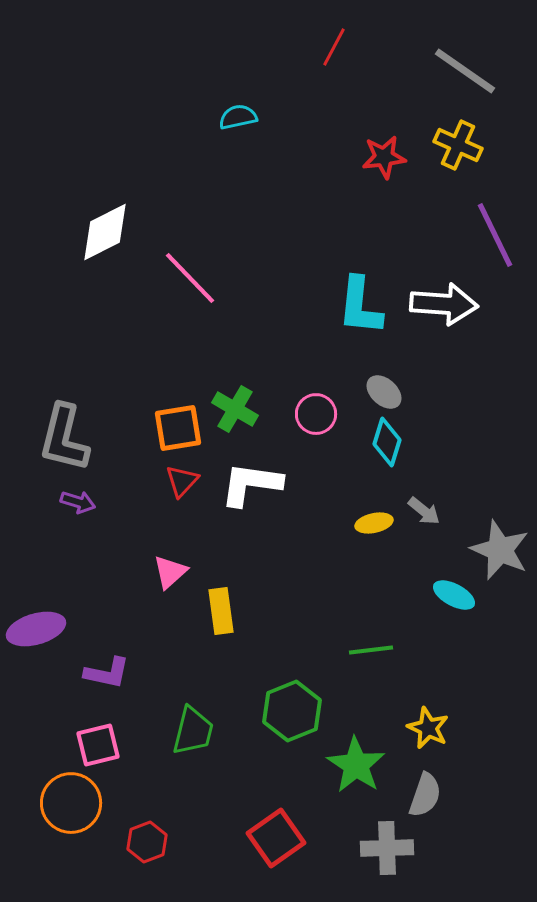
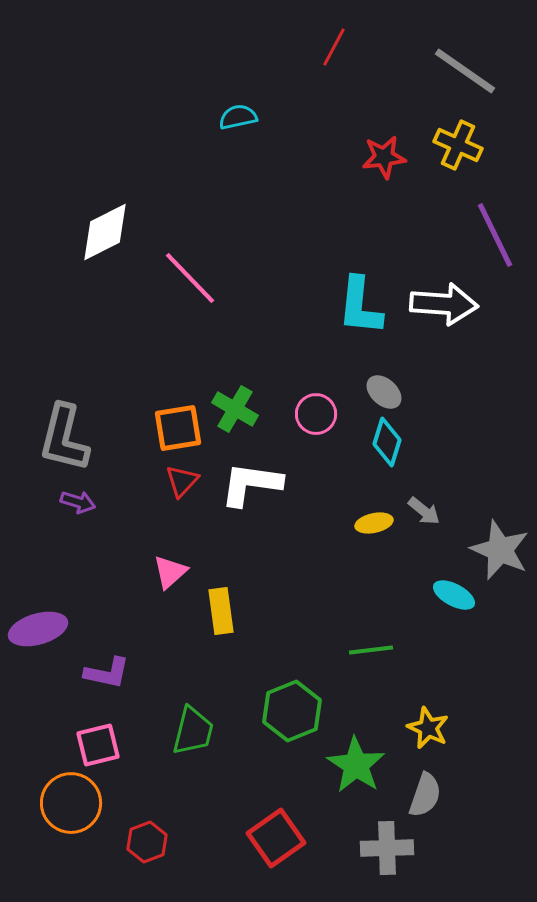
purple ellipse: moved 2 px right
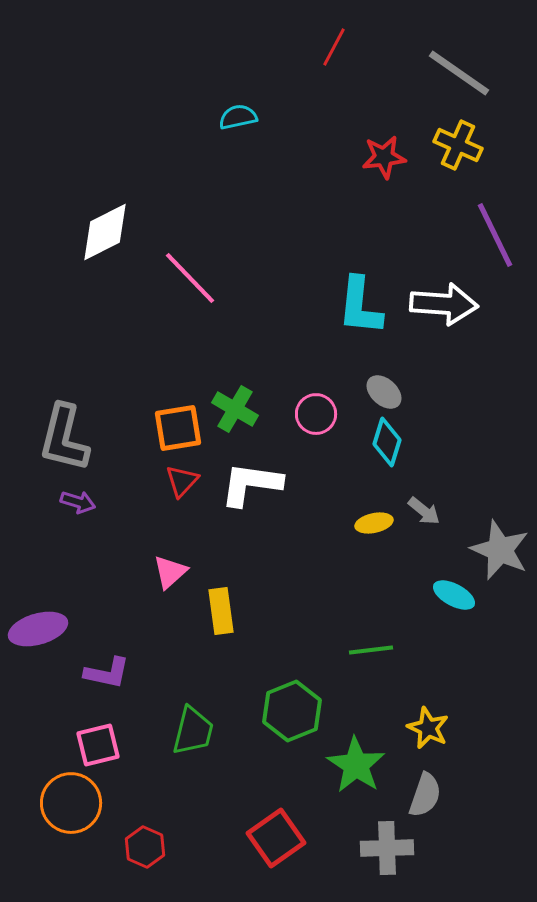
gray line: moved 6 px left, 2 px down
red hexagon: moved 2 px left, 5 px down; rotated 15 degrees counterclockwise
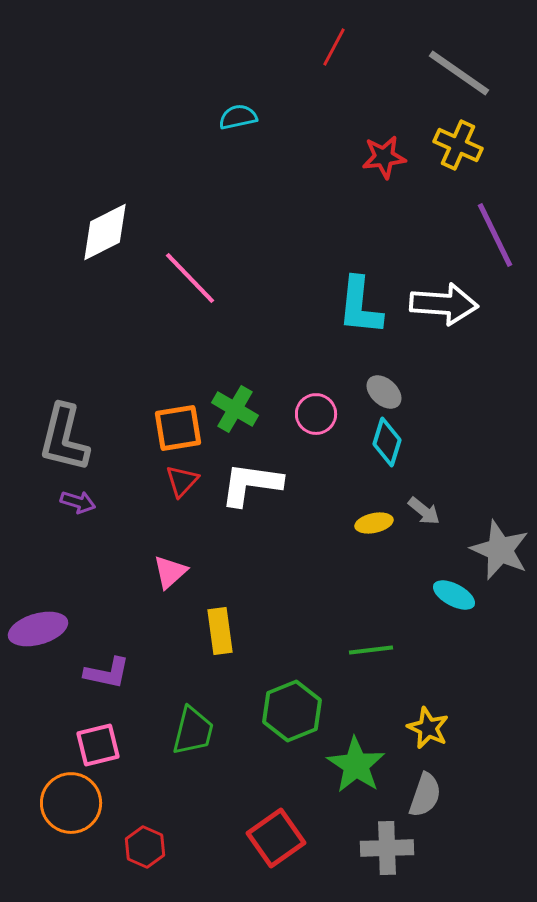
yellow rectangle: moved 1 px left, 20 px down
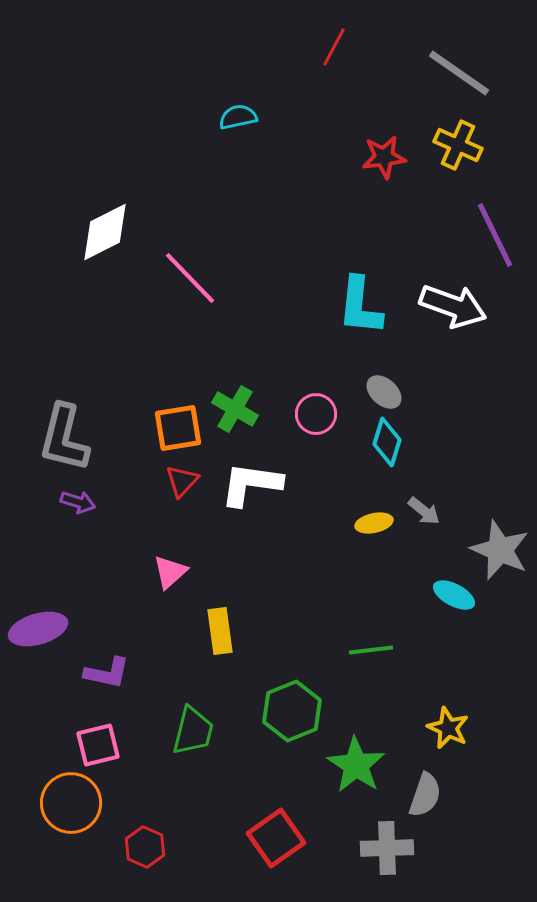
white arrow: moved 9 px right, 2 px down; rotated 16 degrees clockwise
yellow star: moved 20 px right
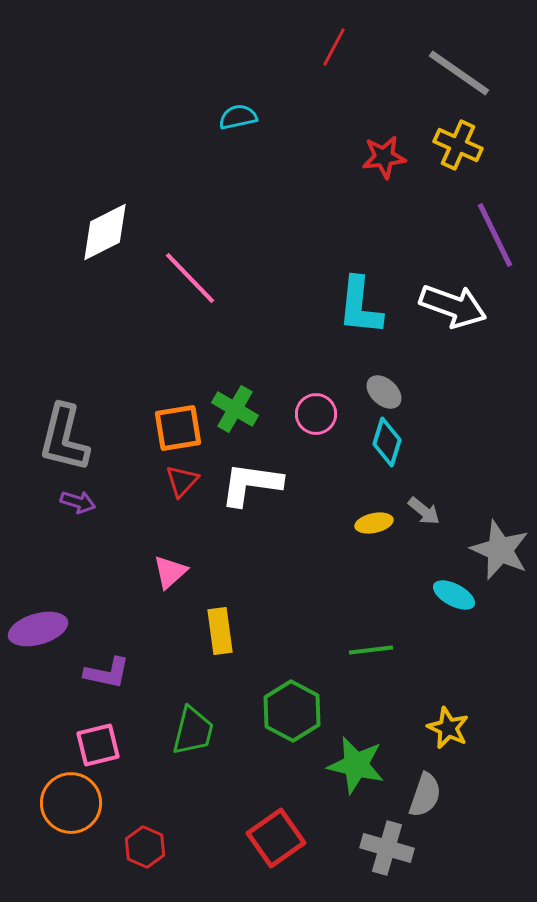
green hexagon: rotated 10 degrees counterclockwise
green star: rotated 20 degrees counterclockwise
gray cross: rotated 18 degrees clockwise
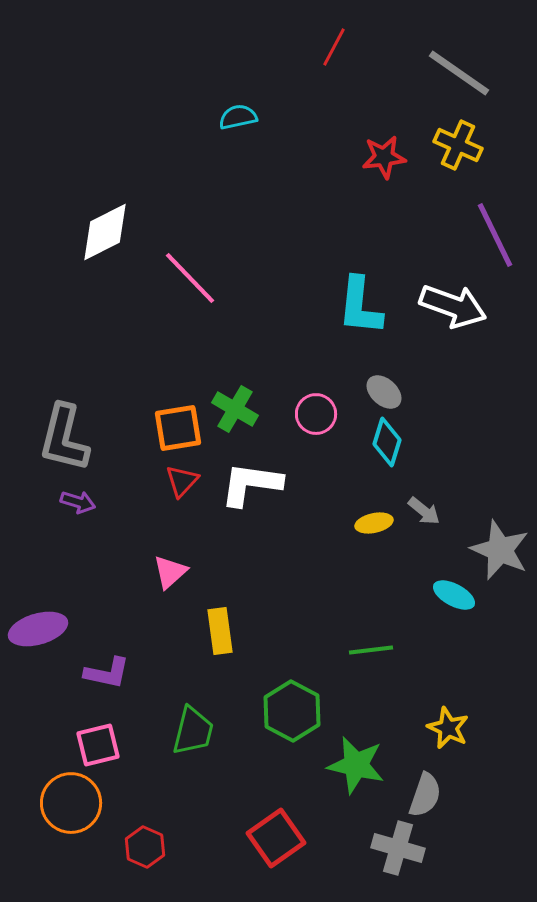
gray cross: moved 11 px right
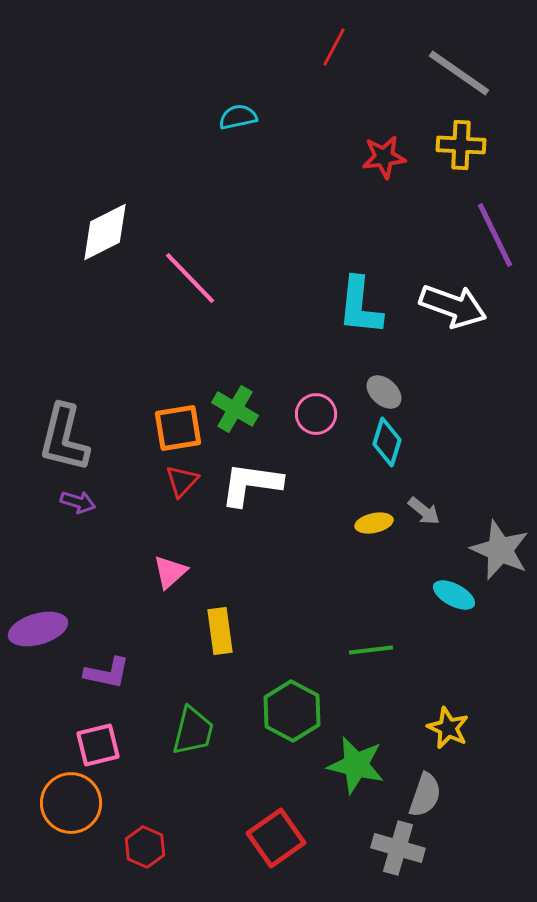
yellow cross: moved 3 px right; rotated 21 degrees counterclockwise
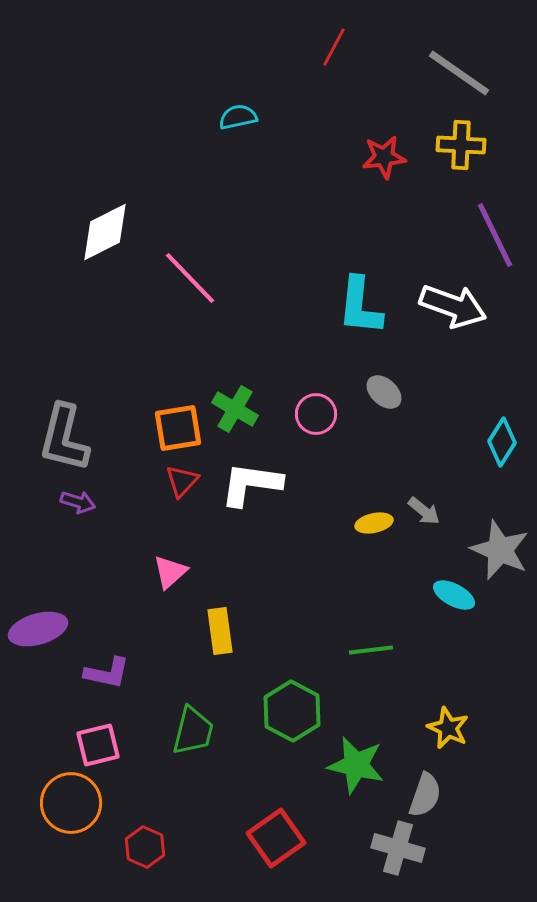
cyan diamond: moved 115 px right; rotated 15 degrees clockwise
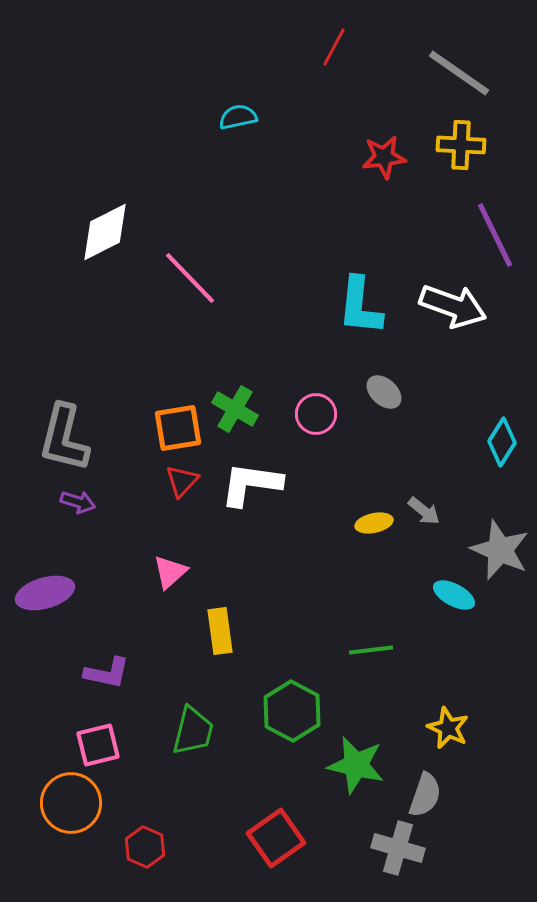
purple ellipse: moved 7 px right, 36 px up
